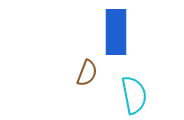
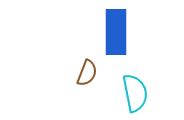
cyan semicircle: moved 1 px right, 2 px up
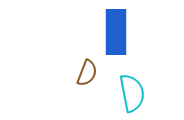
cyan semicircle: moved 3 px left
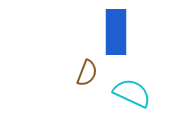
cyan semicircle: rotated 54 degrees counterclockwise
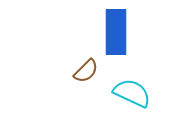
brown semicircle: moved 1 px left, 2 px up; rotated 24 degrees clockwise
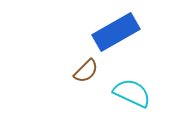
blue rectangle: rotated 60 degrees clockwise
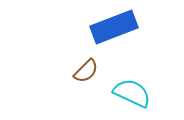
blue rectangle: moved 2 px left, 5 px up; rotated 9 degrees clockwise
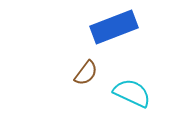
brown semicircle: moved 2 px down; rotated 8 degrees counterclockwise
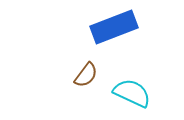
brown semicircle: moved 2 px down
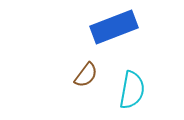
cyan semicircle: moved 3 px up; rotated 75 degrees clockwise
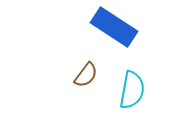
blue rectangle: rotated 54 degrees clockwise
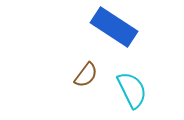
cyan semicircle: rotated 36 degrees counterclockwise
